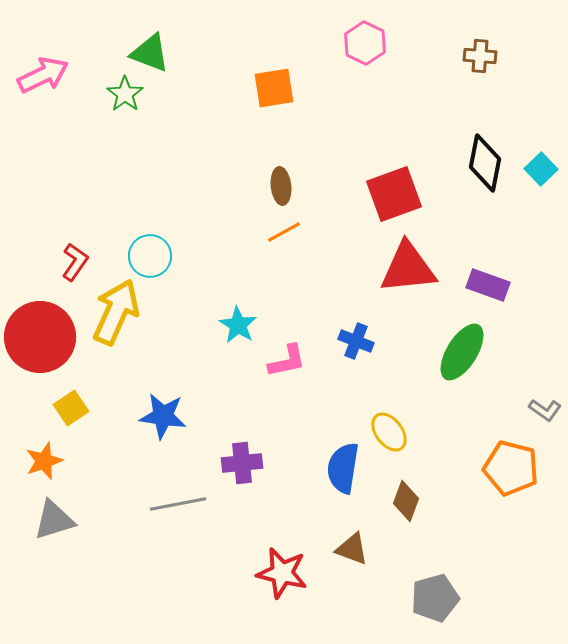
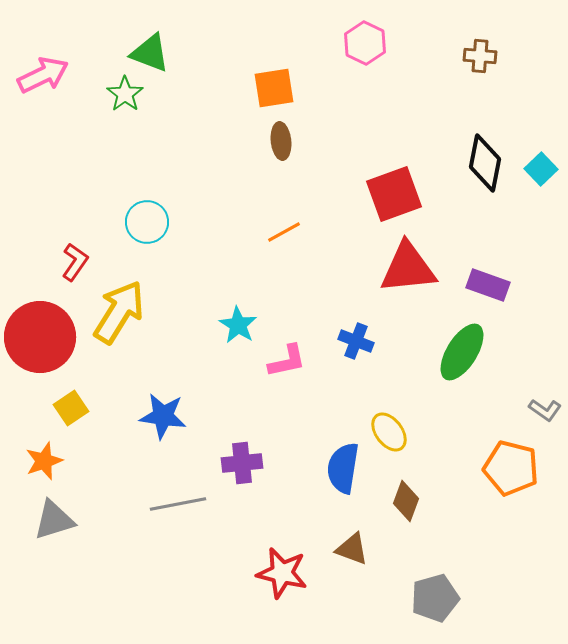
brown ellipse: moved 45 px up
cyan circle: moved 3 px left, 34 px up
yellow arrow: moved 3 px right; rotated 8 degrees clockwise
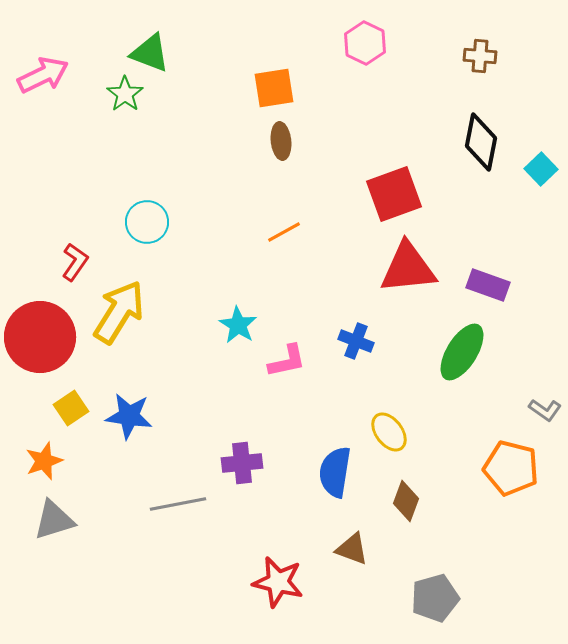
black diamond: moved 4 px left, 21 px up
blue star: moved 34 px left
blue semicircle: moved 8 px left, 4 px down
red star: moved 4 px left, 9 px down
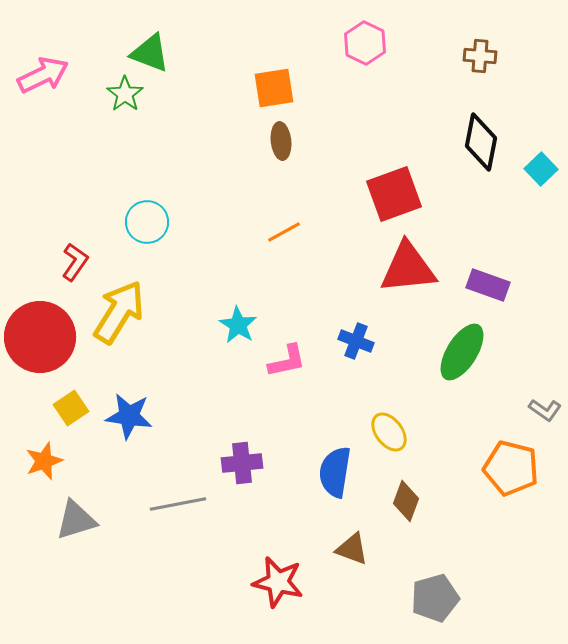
gray triangle: moved 22 px right
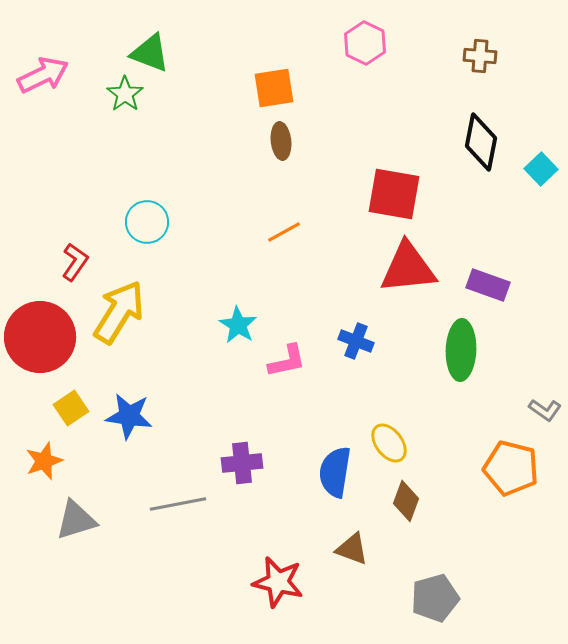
red square: rotated 30 degrees clockwise
green ellipse: moved 1 px left, 2 px up; rotated 30 degrees counterclockwise
yellow ellipse: moved 11 px down
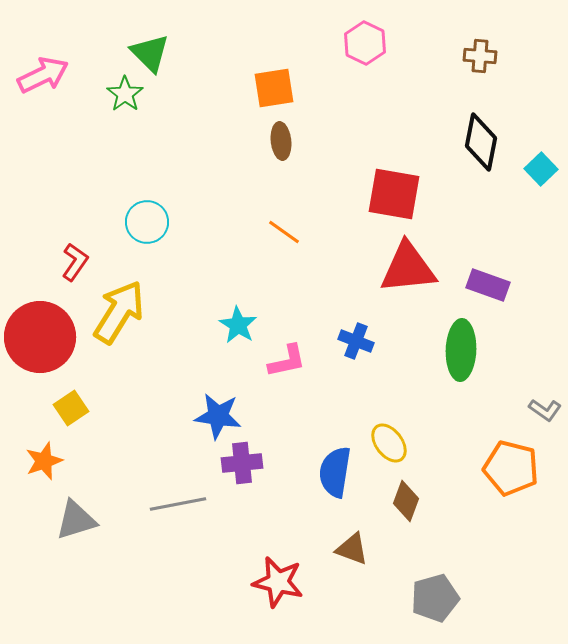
green triangle: rotated 24 degrees clockwise
orange line: rotated 64 degrees clockwise
blue star: moved 89 px right
